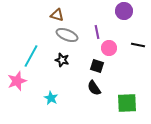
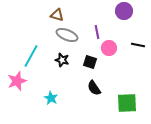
black square: moved 7 px left, 4 px up
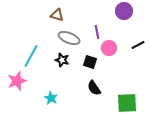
gray ellipse: moved 2 px right, 3 px down
black line: rotated 40 degrees counterclockwise
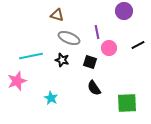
cyan line: rotated 50 degrees clockwise
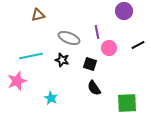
brown triangle: moved 19 px left; rotated 32 degrees counterclockwise
black square: moved 2 px down
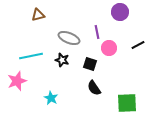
purple circle: moved 4 px left, 1 px down
